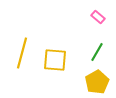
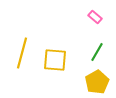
pink rectangle: moved 3 px left
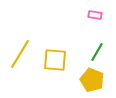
pink rectangle: moved 2 px up; rotated 32 degrees counterclockwise
yellow line: moved 2 px left, 1 px down; rotated 16 degrees clockwise
yellow pentagon: moved 5 px left, 2 px up; rotated 20 degrees counterclockwise
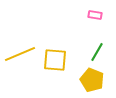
yellow line: rotated 36 degrees clockwise
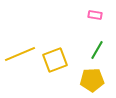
green line: moved 2 px up
yellow square: rotated 25 degrees counterclockwise
yellow pentagon: rotated 25 degrees counterclockwise
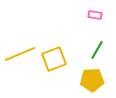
yellow square: moved 1 px left, 1 px up
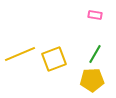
green line: moved 2 px left, 4 px down
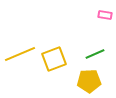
pink rectangle: moved 10 px right
green line: rotated 36 degrees clockwise
yellow pentagon: moved 3 px left, 1 px down
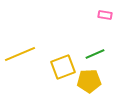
yellow square: moved 9 px right, 8 px down
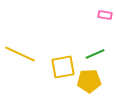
yellow line: rotated 48 degrees clockwise
yellow square: rotated 10 degrees clockwise
